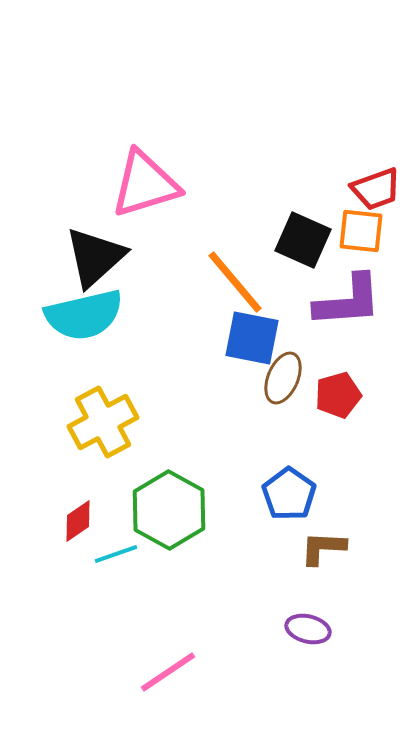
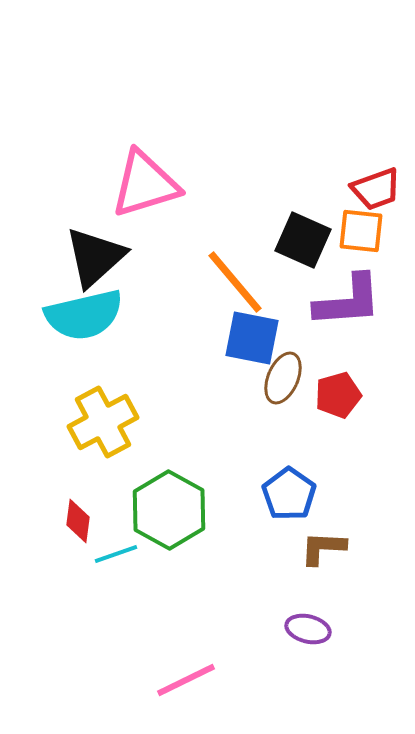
red diamond: rotated 48 degrees counterclockwise
pink line: moved 18 px right, 8 px down; rotated 8 degrees clockwise
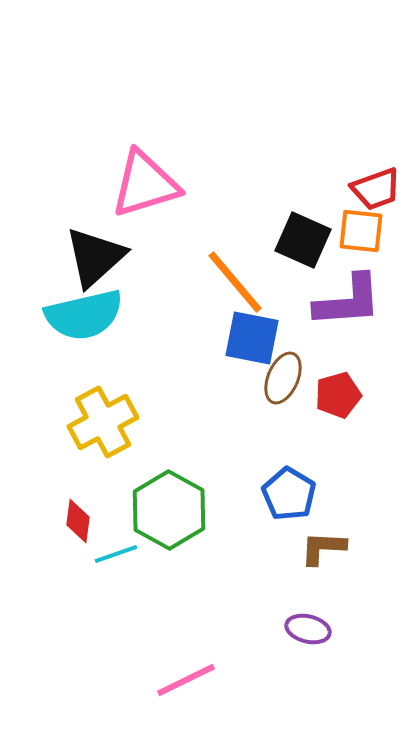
blue pentagon: rotated 4 degrees counterclockwise
